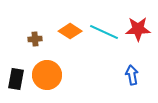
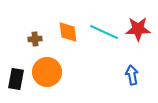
orange diamond: moved 2 px left, 1 px down; rotated 50 degrees clockwise
orange circle: moved 3 px up
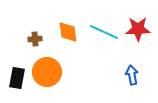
black rectangle: moved 1 px right, 1 px up
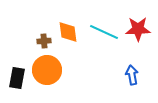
brown cross: moved 9 px right, 2 px down
orange circle: moved 2 px up
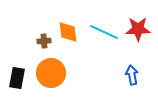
orange circle: moved 4 px right, 3 px down
